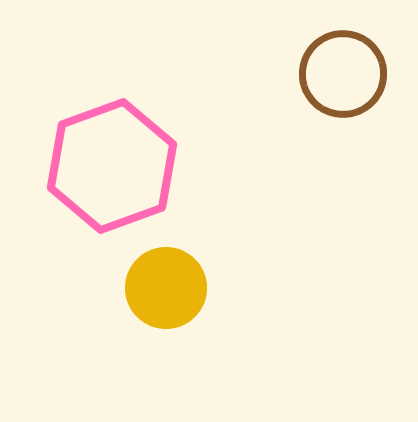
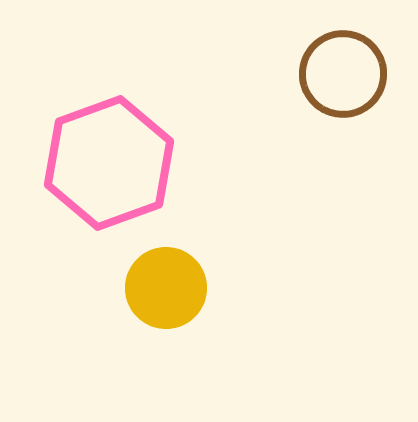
pink hexagon: moved 3 px left, 3 px up
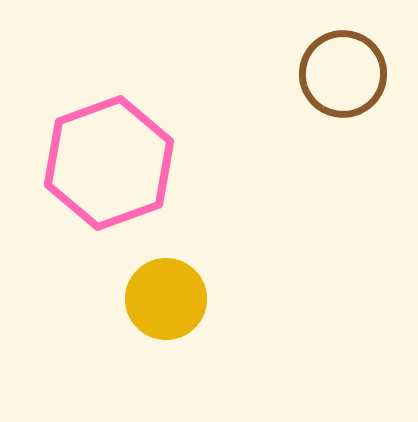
yellow circle: moved 11 px down
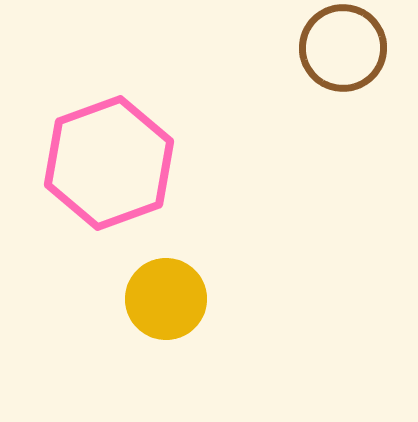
brown circle: moved 26 px up
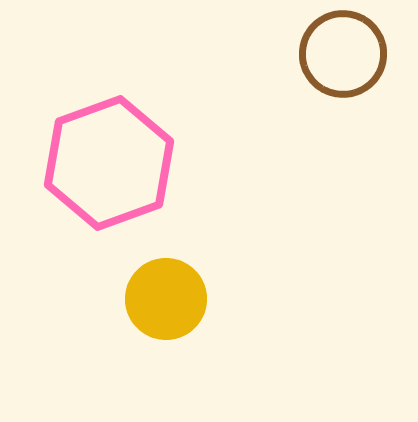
brown circle: moved 6 px down
